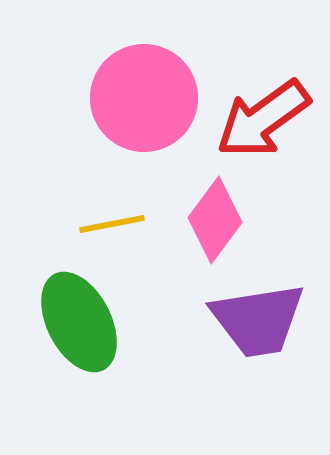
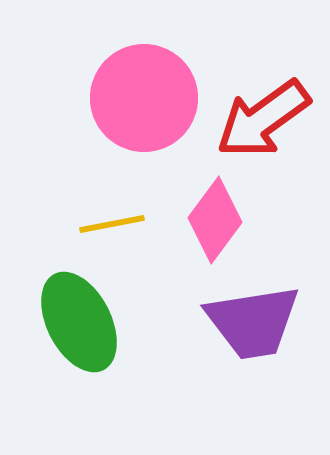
purple trapezoid: moved 5 px left, 2 px down
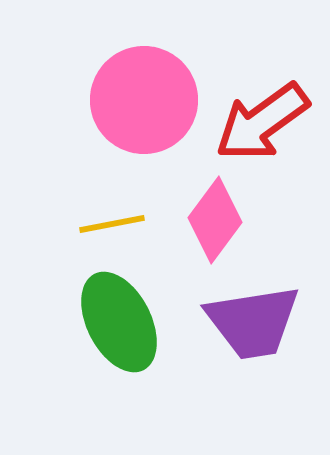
pink circle: moved 2 px down
red arrow: moved 1 px left, 3 px down
green ellipse: moved 40 px right
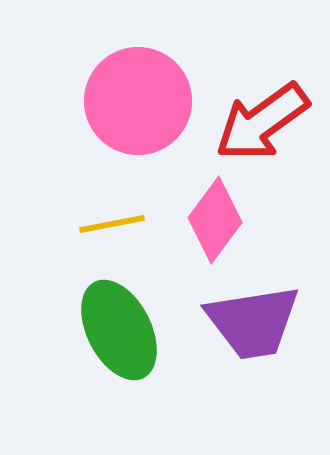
pink circle: moved 6 px left, 1 px down
green ellipse: moved 8 px down
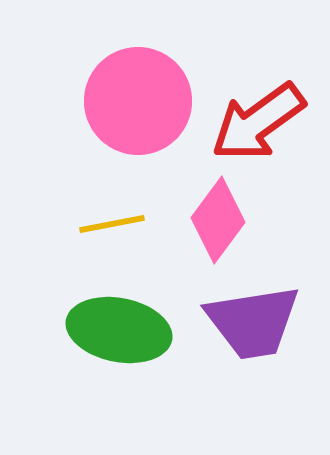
red arrow: moved 4 px left
pink diamond: moved 3 px right
green ellipse: rotated 52 degrees counterclockwise
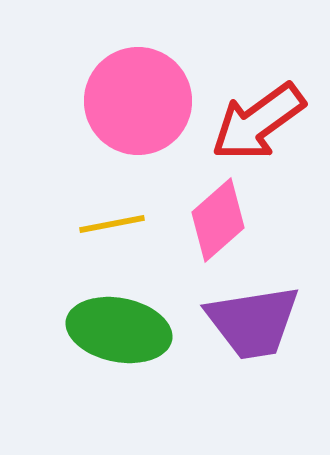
pink diamond: rotated 12 degrees clockwise
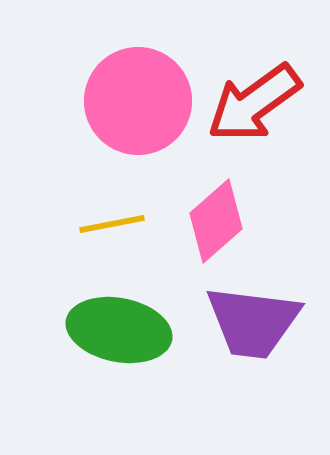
red arrow: moved 4 px left, 19 px up
pink diamond: moved 2 px left, 1 px down
purple trapezoid: rotated 16 degrees clockwise
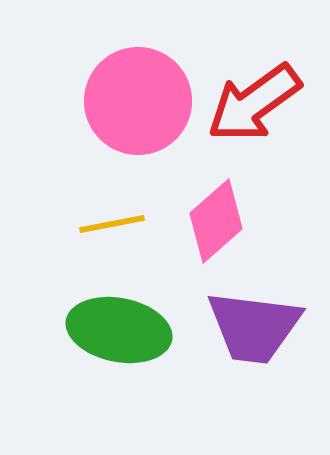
purple trapezoid: moved 1 px right, 5 px down
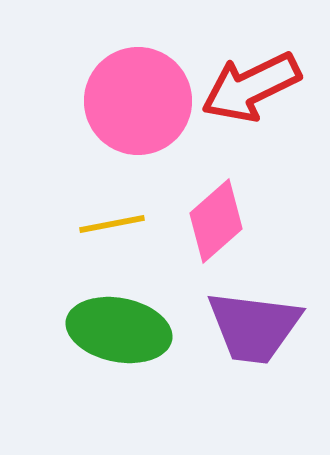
red arrow: moved 3 px left, 16 px up; rotated 10 degrees clockwise
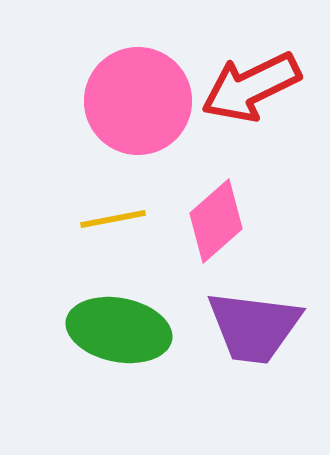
yellow line: moved 1 px right, 5 px up
